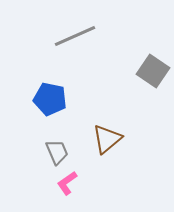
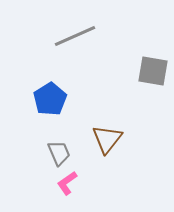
gray square: rotated 24 degrees counterclockwise
blue pentagon: rotated 28 degrees clockwise
brown triangle: rotated 12 degrees counterclockwise
gray trapezoid: moved 2 px right, 1 px down
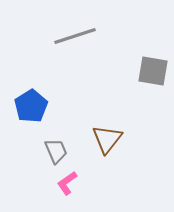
gray line: rotated 6 degrees clockwise
blue pentagon: moved 19 px left, 7 px down
gray trapezoid: moved 3 px left, 2 px up
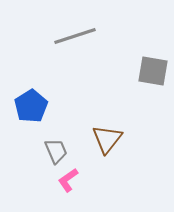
pink L-shape: moved 1 px right, 3 px up
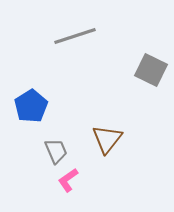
gray square: moved 2 px left, 1 px up; rotated 16 degrees clockwise
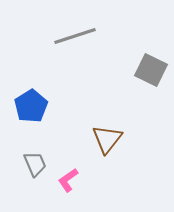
gray trapezoid: moved 21 px left, 13 px down
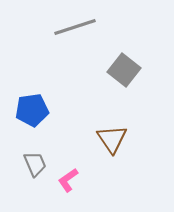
gray line: moved 9 px up
gray square: moved 27 px left; rotated 12 degrees clockwise
blue pentagon: moved 1 px right, 4 px down; rotated 24 degrees clockwise
brown triangle: moved 5 px right; rotated 12 degrees counterclockwise
